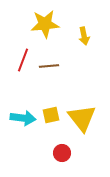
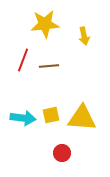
yellow triangle: rotated 48 degrees counterclockwise
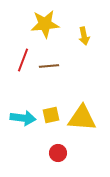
red circle: moved 4 px left
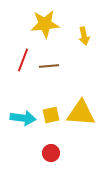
yellow triangle: moved 1 px left, 5 px up
red circle: moved 7 px left
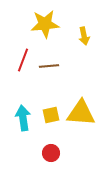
cyan arrow: rotated 105 degrees counterclockwise
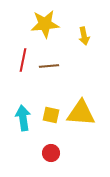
red line: rotated 10 degrees counterclockwise
yellow square: rotated 24 degrees clockwise
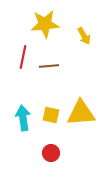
yellow arrow: rotated 18 degrees counterclockwise
red line: moved 3 px up
yellow triangle: rotated 8 degrees counterclockwise
